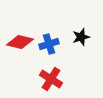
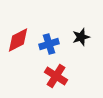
red diamond: moved 2 px left, 2 px up; rotated 40 degrees counterclockwise
red cross: moved 5 px right, 3 px up
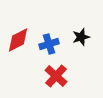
red cross: rotated 10 degrees clockwise
